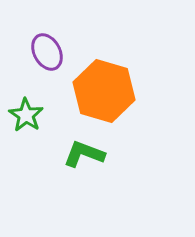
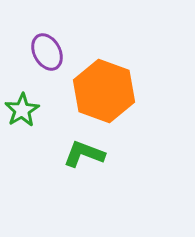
orange hexagon: rotated 4 degrees clockwise
green star: moved 4 px left, 5 px up; rotated 8 degrees clockwise
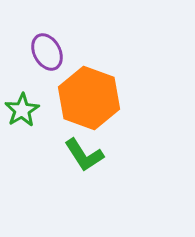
orange hexagon: moved 15 px left, 7 px down
green L-shape: moved 1 px down; rotated 144 degrees counterclockwise
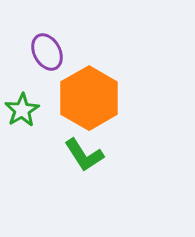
orange hexagon: rotated 10 degrees clockwise
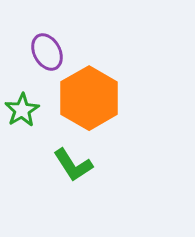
green L-shape: moved 11 px left, 10 px down
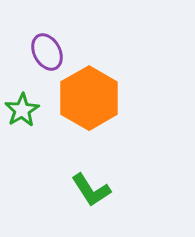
green L-shape: moved 18 px right, 25 px down
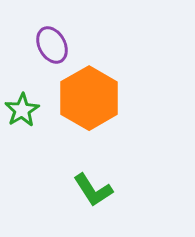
purple ellipse: moved 5 px right, 7 px up
green L-shape: moved 2 px right
